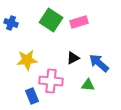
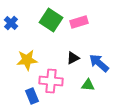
blue cross: rotated 24 degrees clockwise
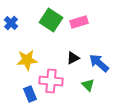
green triangle: rotated 40 degrees clockwise
blue rectangle: moved 2 px left, 2 px up
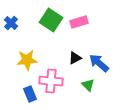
black triangle: moved 2 px right
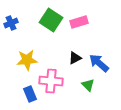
blue cross: rotated 24 degrees clockwise
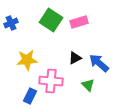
blue rectangle: moved 2 px down; rotated 49 degrees clockwise
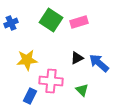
black triangle: moved 2 px right
green triangle: moved 6 px left, 5 px down
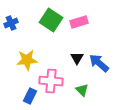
black triangle: rotated 32 degrees counterclockwise
